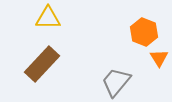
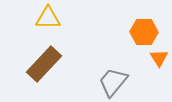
orange hexagon: rotated 20 degrees counterclockwise
brown rectangle: moved 2 px right
gray trapezoid: moved 3 px left
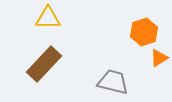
orange hexagon: rotated 20 degrees counterclockwise
orange triangle: rotated 30 degrees clockwise
gray trapezoid: rotated 64 degrees clockwise
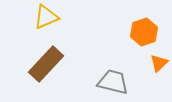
yellow triangle: moved 2 px left, 1 px up; rotated 24 degrees counterclockwise
orange triangle: moved 5 px down; rotated 12 degrees counterclockwise
brown rectangle: moved 2 px right
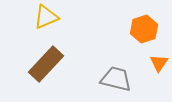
orange hexagon: moved 3 px up
orange triangle: rotated 12 degrees counterclockwise
gray trapezoid: moved 3 px right, 3 px up
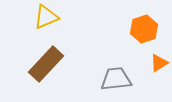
orange triangle: rotated 24 degrees clockwise
gray trapezoid: rotated 20 degrees counterclockwise
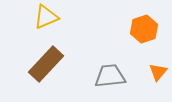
orange triangle: moved 1 px left, 9 px down; rotated 18 degrees counterclockwise
gray trapezoid: moved 6 px left, 3 px up
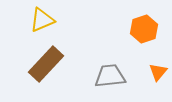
yellow triangle: moved 4 px left, 3 px down
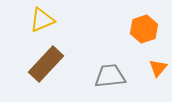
orange triangle: moved 4 px up
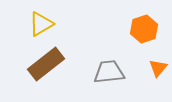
yellow triangle: moved 1 px left, 4 px down; rotated 8 degrees counterclockwise
brown rectangle: rotated 9 degrees clockwise
gray trapezoid: moved 1 px left, 4 px up
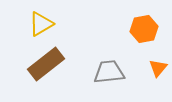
orange hexagon: rotated 8 degrees clockwise
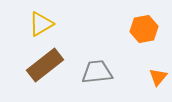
brown rectangle: moved 1 px left, 1 px down
orange triangle: moved 9 px down
gray trapezoid: moved 12 px left
